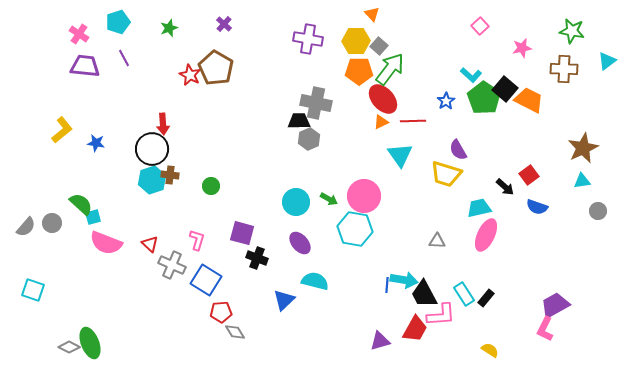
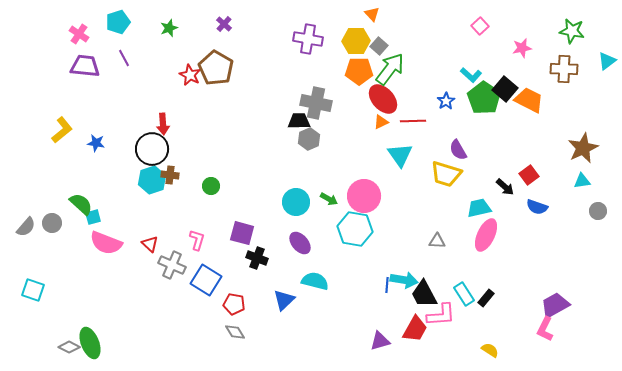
red pentagon at (221, 312): moved 13 px right, 8 px up; rotated 15 degrees clockwise
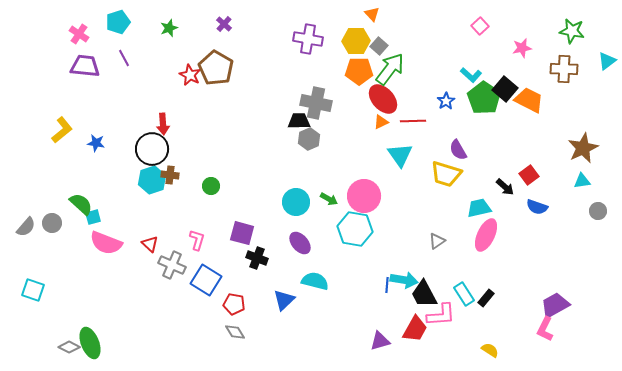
gray triangle at (437, 241): rotated 36 degrees counterclockwise
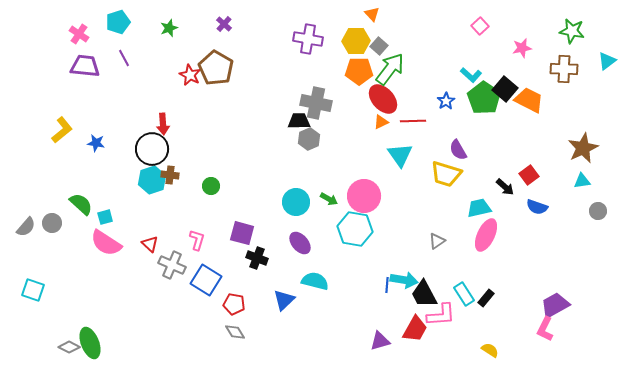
cyan square at (93, 217): moved 12 px right
pink semicircle at (106, 243): rotated 12 degrees clockwise
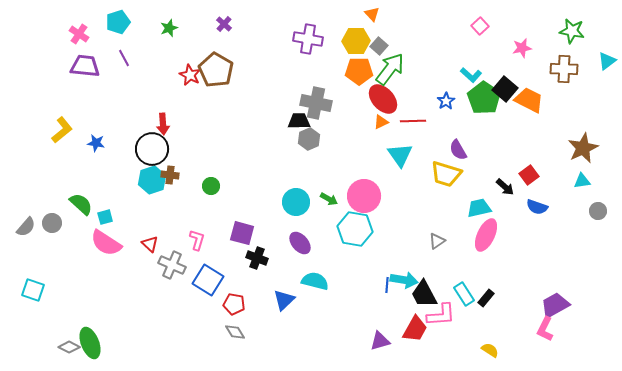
brown pentagon at (216, 68): moved 2 px down
blue square at (206, 280): moved 2 px right
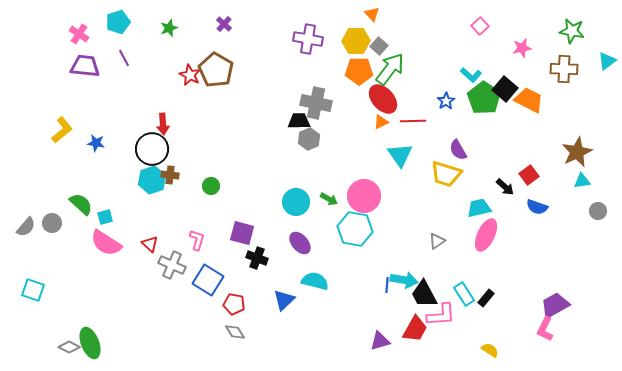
brown star at (583, 148): moved 6 px left, 4 px down
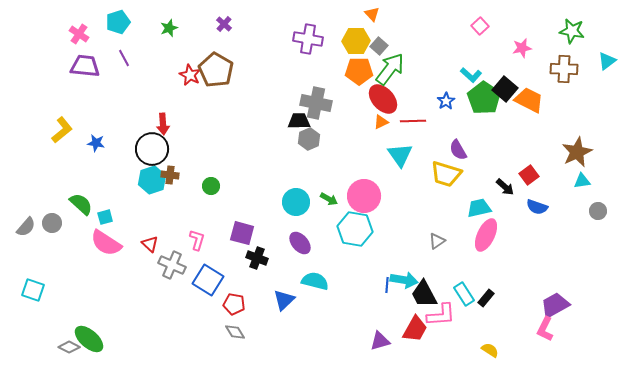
green ellipse at (90, 343): moved 1 px left, 4 px up; rotated 28 degrees counterclockwise
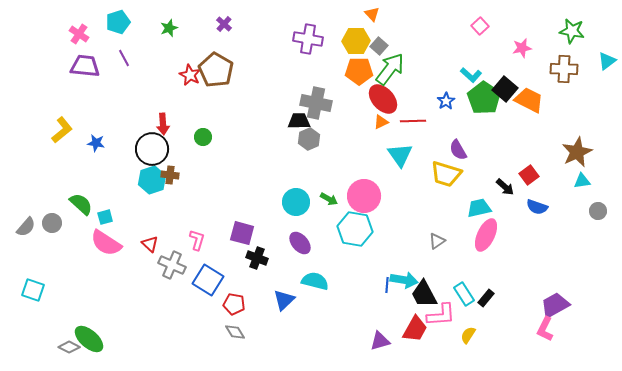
green circle at (211, 186): moved 8 px left, 49 px up
yellow semicircle at (490, 350): moved 22 px left, 15 px up; rotated 90 degrees counterclockwise
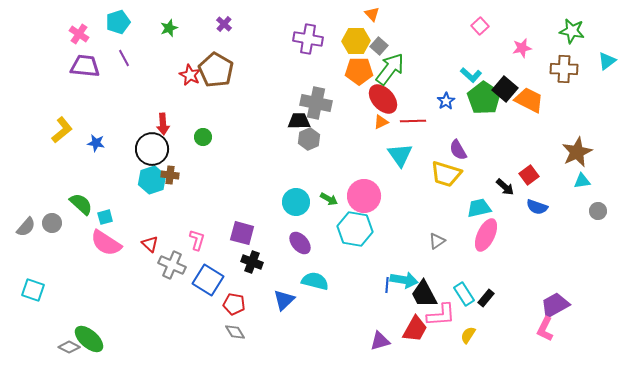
black cross at (257, 258): moved 5 px left, 4 px down
